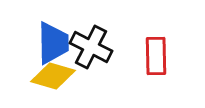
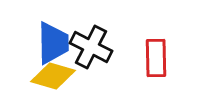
red rectangle: moved 2 px down
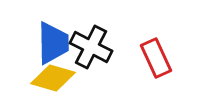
red rectangle: rotated 24 degrees counterclockwise
yellow diamond: moved 2 px down
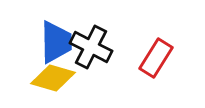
blue trapezoid: moved 3 px right, 1 px up
red rectangle: rotated 57 degrees clockwise
